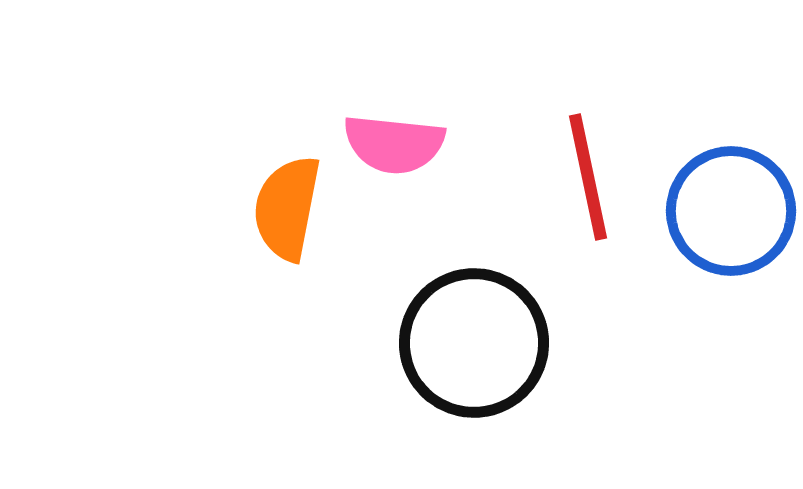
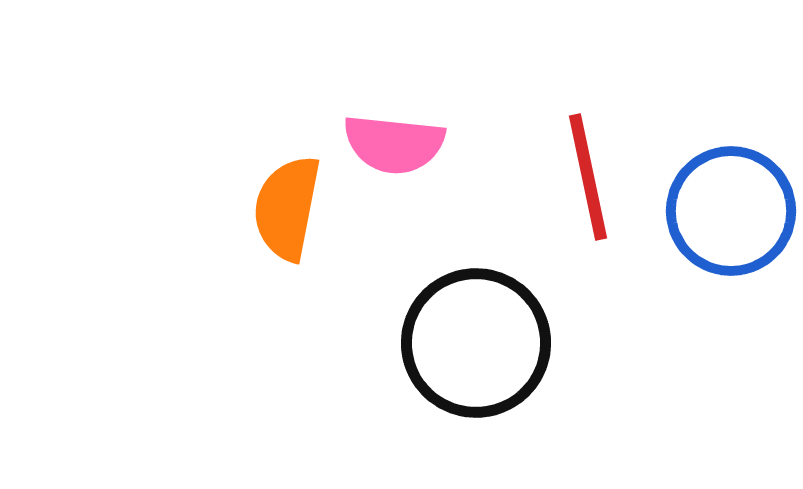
black circle: moved 2 px right
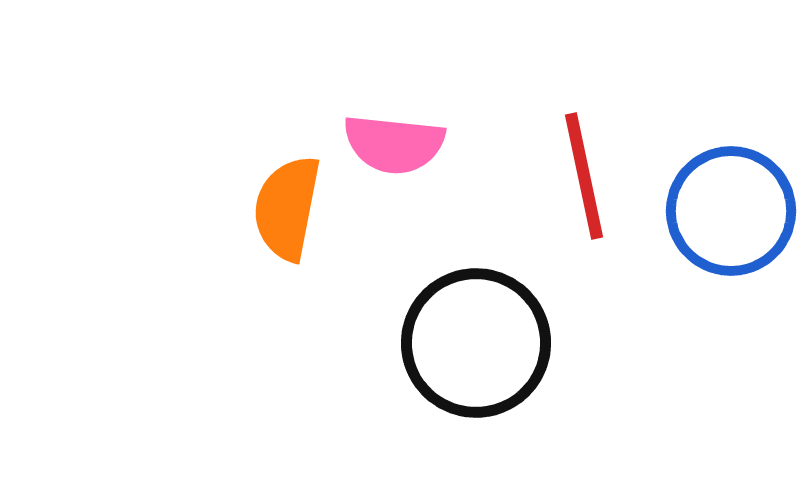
red line: moved 4 px left, 1 px up
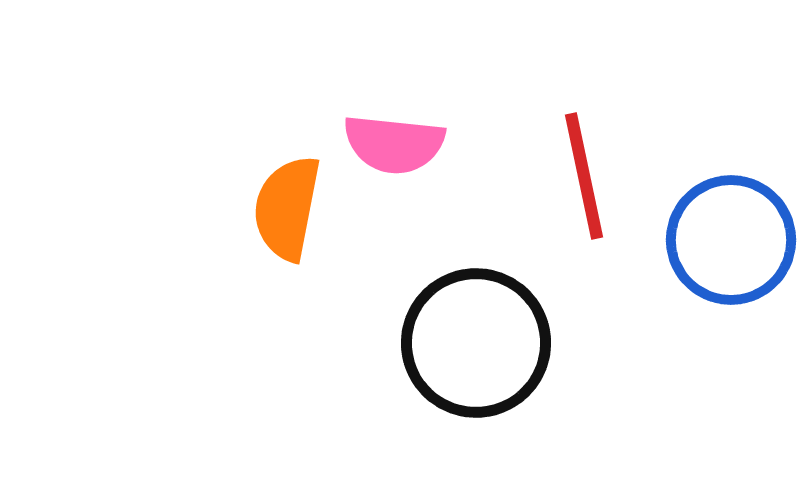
blue circle: moved 29 px down
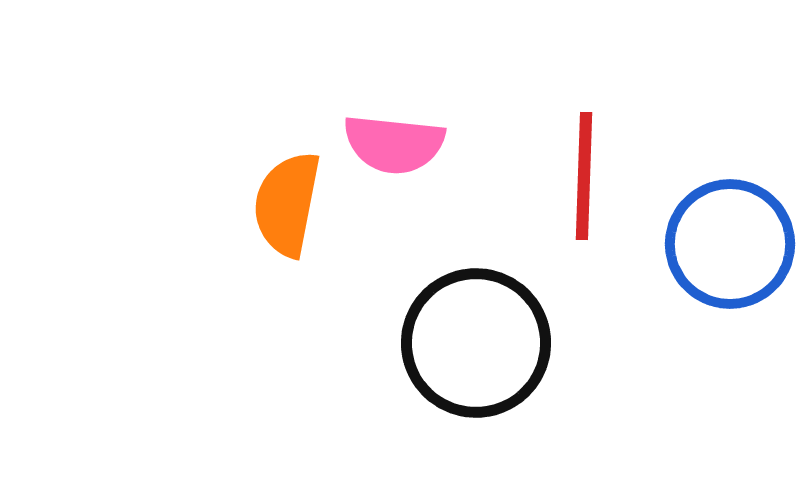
red line: rotated 14 degrees clockwise
orange semicircle: moved 4 px up
blue circle: moved 1 px left, 4 px down
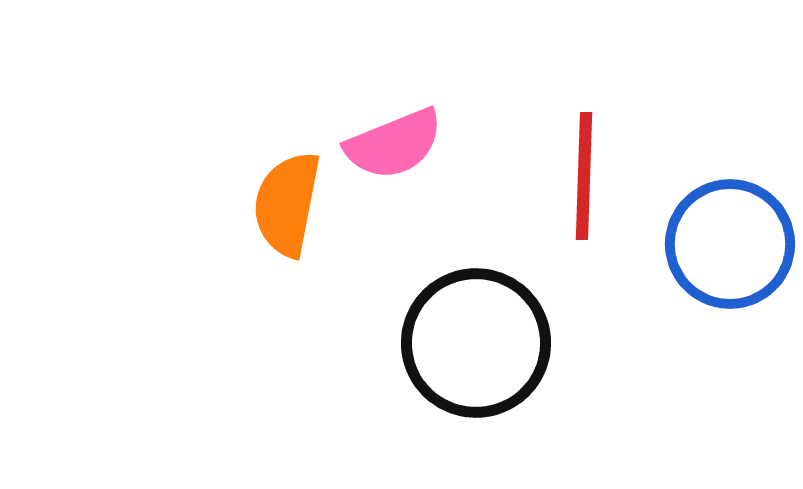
pink semicircle: rotated 28 degrees counterclockwise
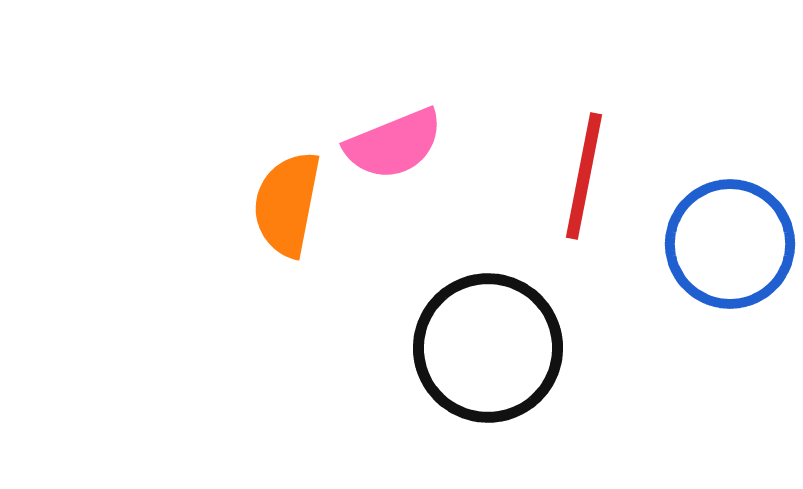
red line: rotated 9 degrees clockwise
black circle: moved 12 px right, 5 px down
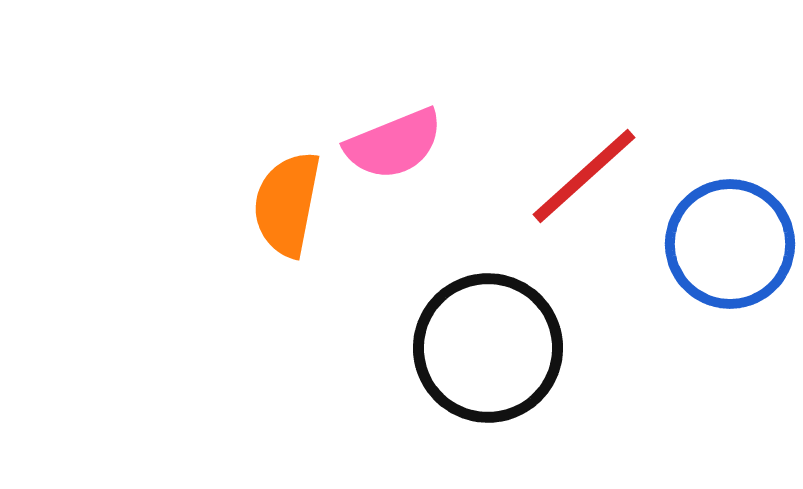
red line: rotated 37 degrees clockwise
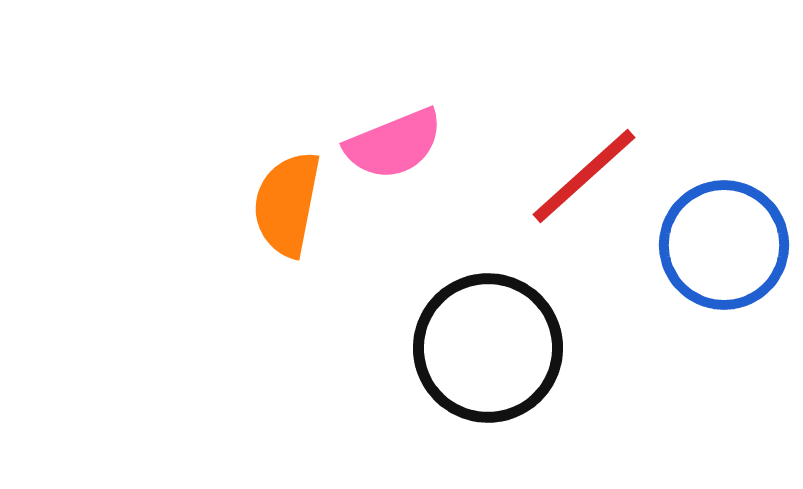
blue circle: moved 6 px left, 1 px down
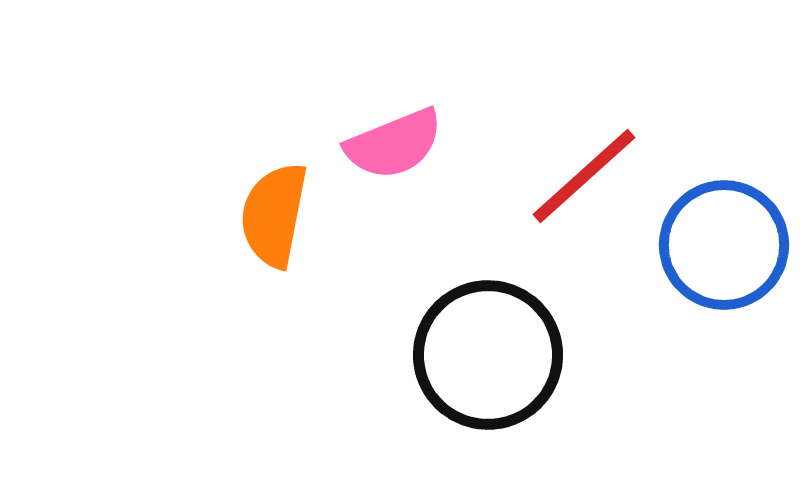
orange semicircle: moved 13 px left, 11 px down
black circle: moved 7 px down
